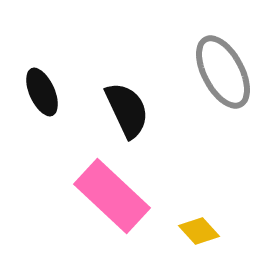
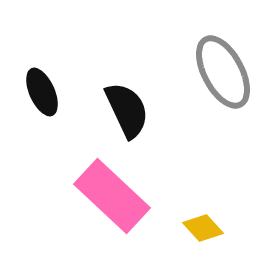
yellow diamond: moved 4 px right, 3 px up
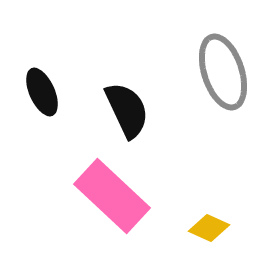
gray ellipse: rotated 10 degrees clockwise
yellow diamond: moved 6 px right; rotated 24 degrees counterclockwise
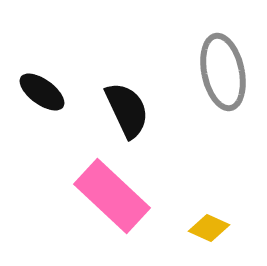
gray ellipse: rotated 6 degrees clockwise
black ellipse: rotated 30 degrees counterclockwise
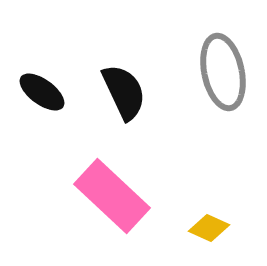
black semicircle: moved 3 px left, 18 px up
